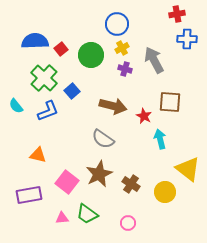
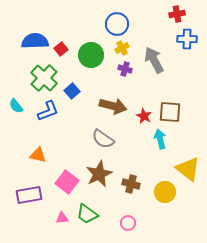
brown square: moved 10 px down
brown cross: rotated 18 degrees counterclockwise
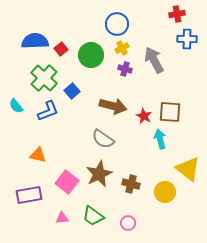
green trapezoid: moved 6 px right, 2 px down
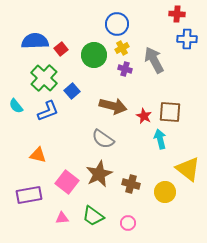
red cross: rotated 14 degrees clockwise
green circle: moved 3 px right
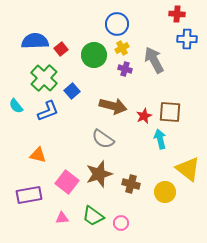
red star: rotated 21 degrees clockwise
brown star: rotated 8 degrees clockwise
pink circle: moved 7 px left
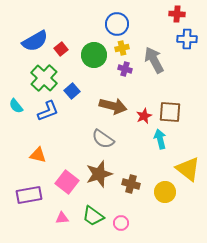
blue semicircle: rotated 152 degrees clockwise
yellow cross: rotated 16 degrees clockwise
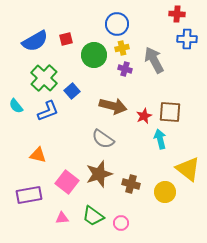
red square: moved 5 px right, 10 px up; rotated 24 degrees clockwise
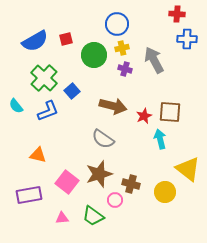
pink circle: moved 6 px left, 23 px up
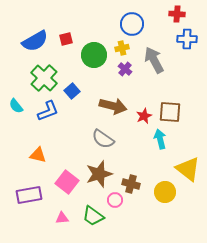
blue circle: moved 15 px right
purple cross: rotated 24 degrees clockwise
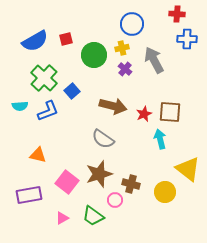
cyan semicircle: moved 4 px right; rotated 56 degrees counterclockwise
red star: moved 2 px up
pink triangle: rotated 24 degrees counterclockwise
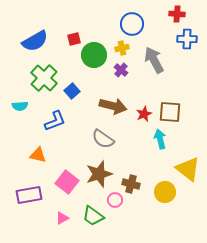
red square: moved 8 px right
purple cross: moved 4 px left, 1 px down
blue L-shape: moved 7 px right, 10 px down
